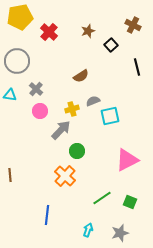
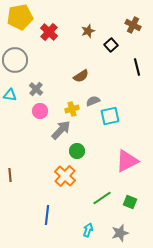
gray circle: moved 2 px left, 1 px up
pink triangle: moved 1 px down
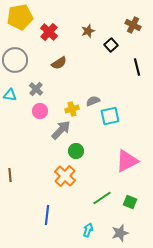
brown semicircle: moved 22 px left, 13 px up
green circle: moved 1 px left
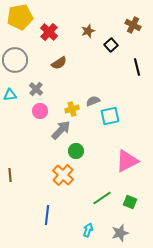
cyan triangle: rotated 16 degrees counterclockwise
orange cross: moved 2 px left, 1 px up
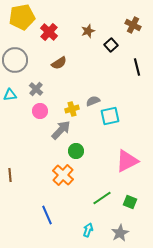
yellow pentagon: moved 2 px right
blue line: rotated 30 degrees counterclockwise
gray star: rotated 12 degrees counterclockwise
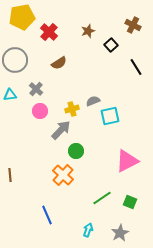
black line: moved 1 px left; rotated 18 degrees counterclockwise
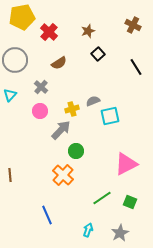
black square: moved 13 px left, 9 px down
gray cross: moved 5 px right, 2 px up
cyan triangle: rotated 40 degrees counterclockwise
pink triangle: moved 1 px left, 3 px down
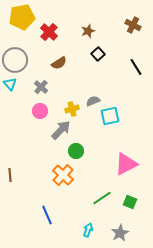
cyan triangle: moved 11 px up; rotated 24 degrees counterclockwise
